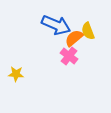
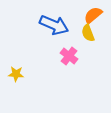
blue arrow: moved 2 px left
yellow semicircle: moved 2 px down
orange semicircle: moved 19 px right, 23 px up
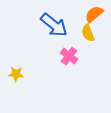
orange semicircle: moved 1 px right, 1 px up
blue arrow: rotated 16 degrees clockwise
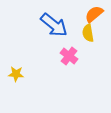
yellow semicircle: rotated 12 degrees clockwise
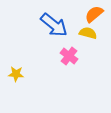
yellow semicircle: rotated 114 degrees clockwise
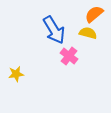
blue arrow: moved 5 px down; rotated 20 degrees clockwise
yellow star: rotated 14 degrees counterclockwise
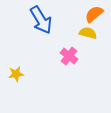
blue arrow: moved 13 px left, 10 px up
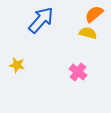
blue arrow: rotated 108 degrees counterclockwise
pink cross: moved 9 px right, 16 px down
yellow star: moved 1 px right, 9 px up; rotated 21 degrees clockwise
